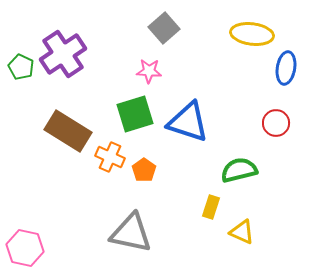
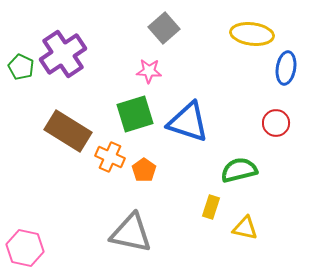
yellow triangle: moved 3 px right, 4 px up; rotated 12 degrees counterclockwise
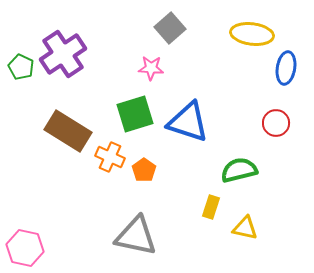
gray square: moved 6 px right
pink star: moved 2 px right, 3 px up
gray triangle: moved 5 px right, 3 px down
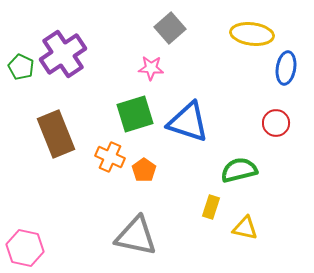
brown rectangle: moved 12 px left, 3 px down; rotated 36 degrees clockwise
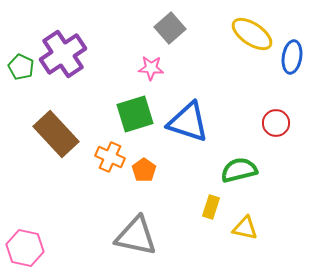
yellow ellipse: rotated 27 degrees clockwise
blue ellipse: moved 6 px right, 11 px up
brown rectangle: rotated 21 degrees counterclockwise
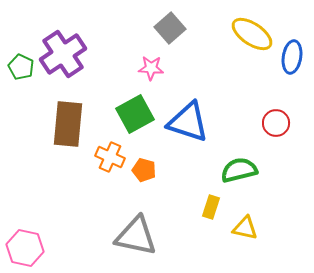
green square: rotated 12 degrees counterclockwise
brown rectangle: moved 12 px right, 10 px up; rotated 48 degrees clockwise
orange pentagon: rotated 20 degrees counterclockwise
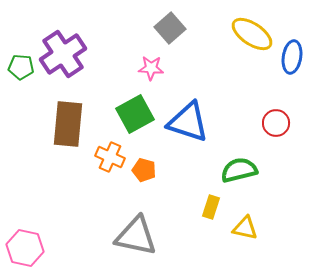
green pentagon: rotated 20 degrees counterclockwise
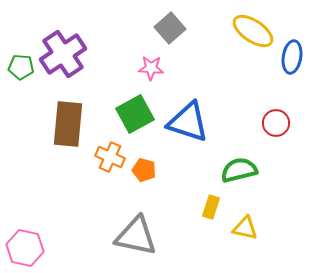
yellow ellipse: moved 1 px right, 3 px up
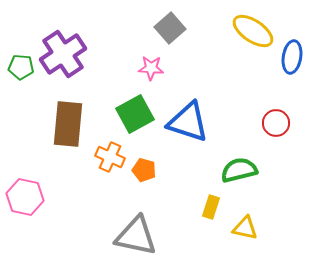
pink hexagon: moved 51 px up
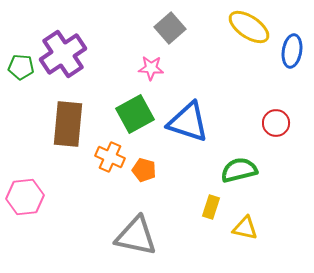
yellow ellipse: moved 4 px left, 4 px up
blue ellipse: moved 6 px up
pink hexagon: rotated 18 degrees counterclockwise
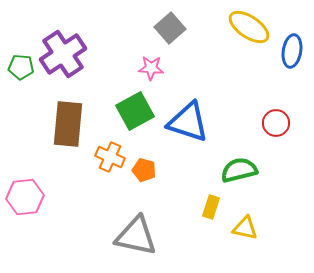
green square: moved 3 px up
